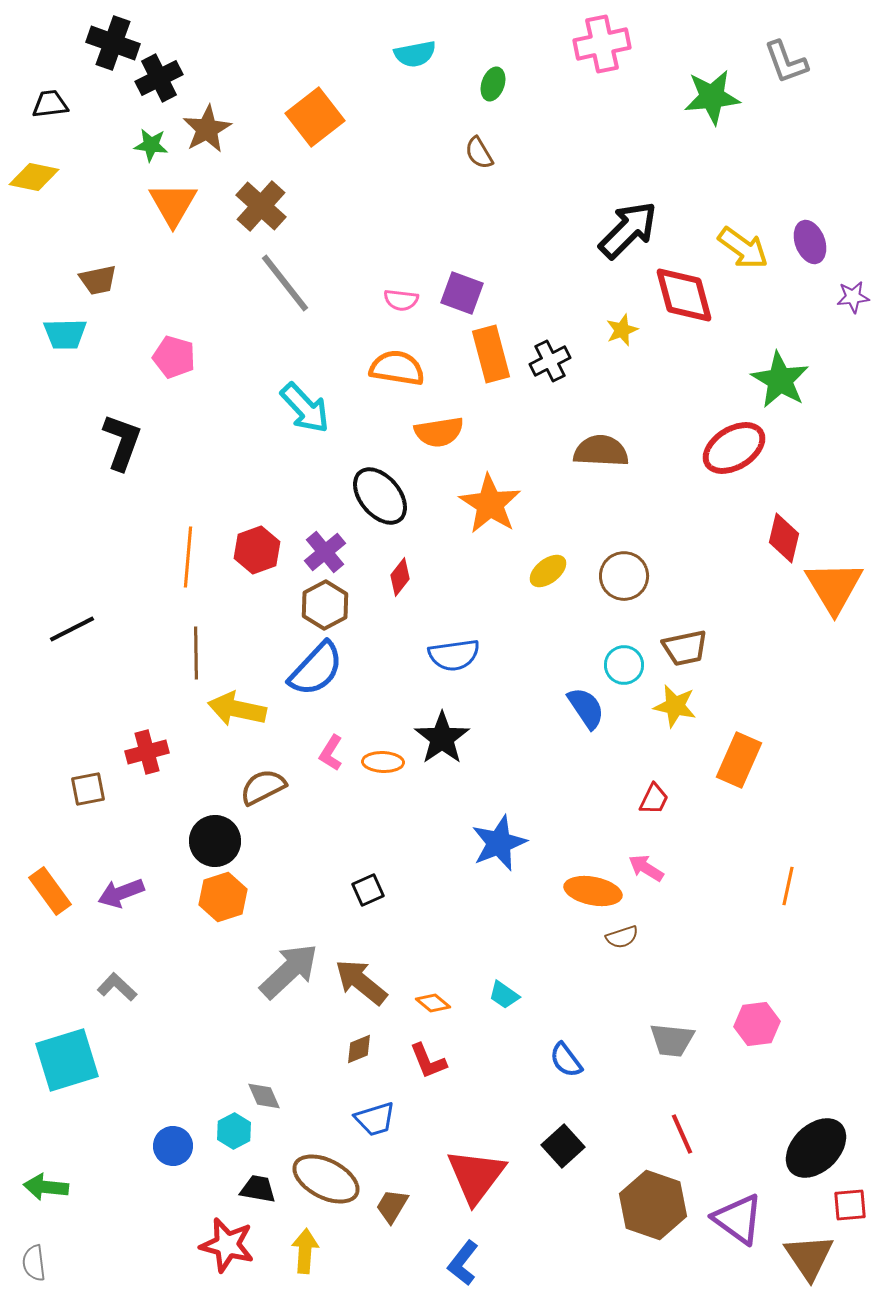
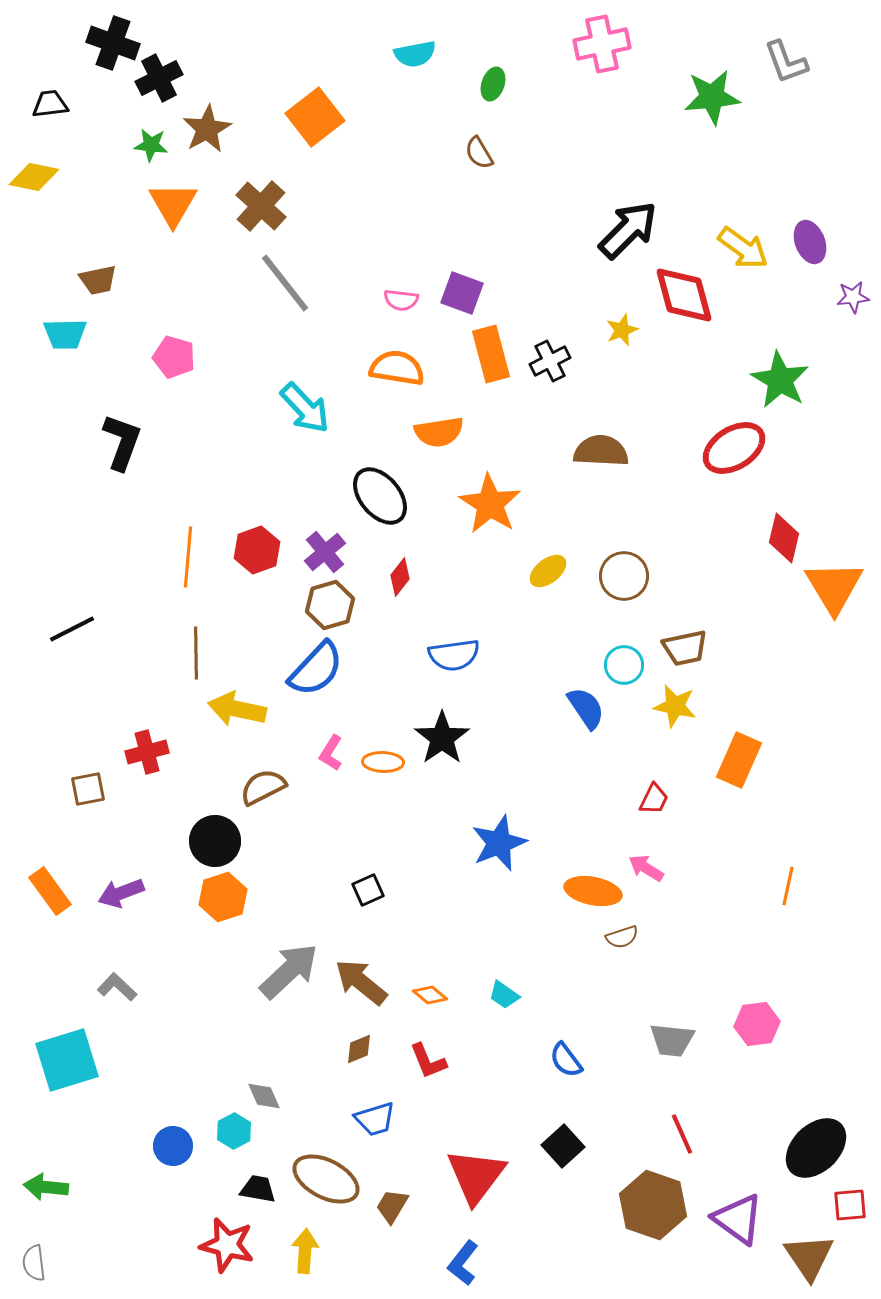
brown hexagon at (325, 605): moved 5 px right; rotated 12 degrees clockwise
orange diamond at (433, 1003): moved 3 px left, 8 px up
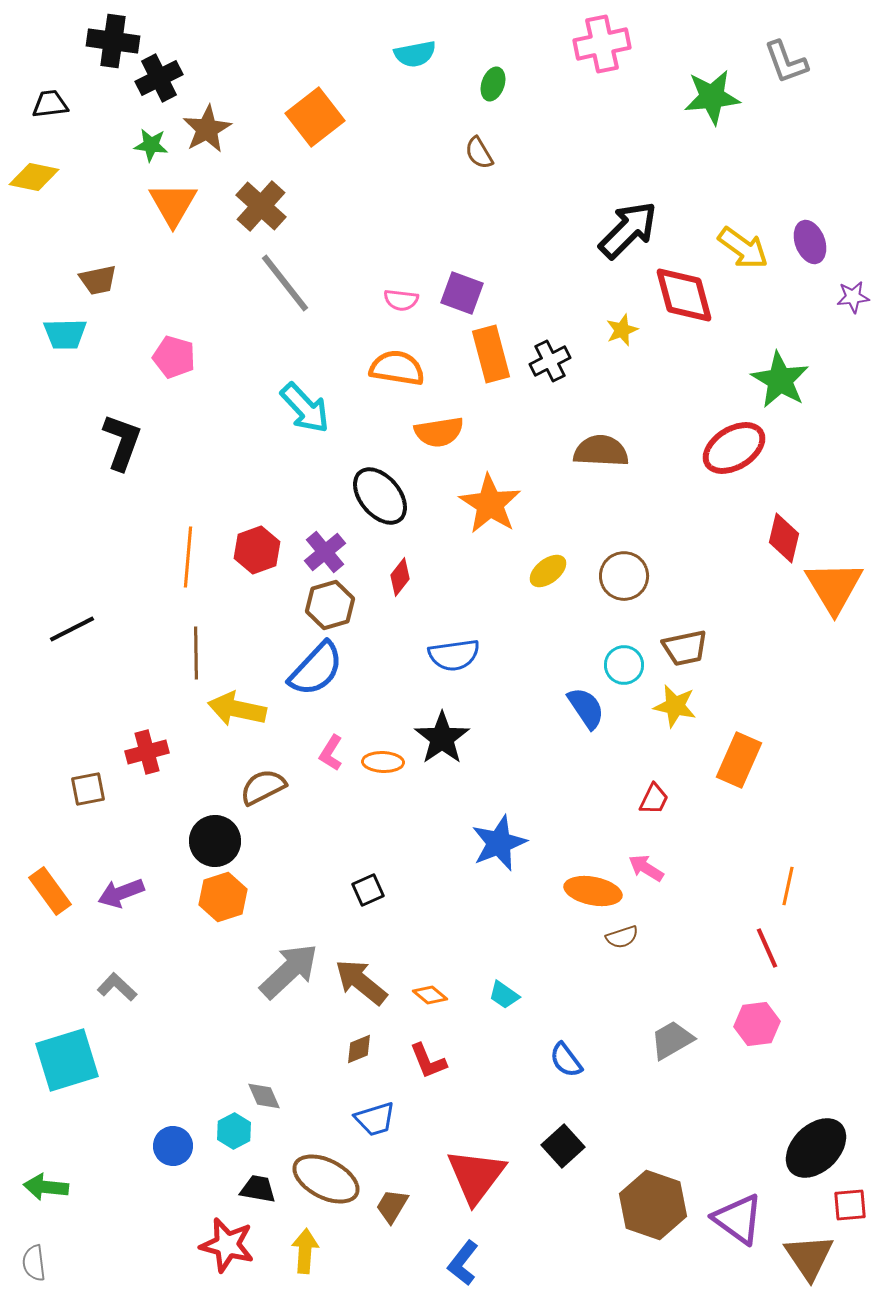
black cross at (113, 43): moved 2 px up; rotated 12 degrees counterclockwise
gray trapezoid at (672, 1040): rotated 144 degrees clockwise
red line at (682, 1134): moved 85 px right, 186 px up
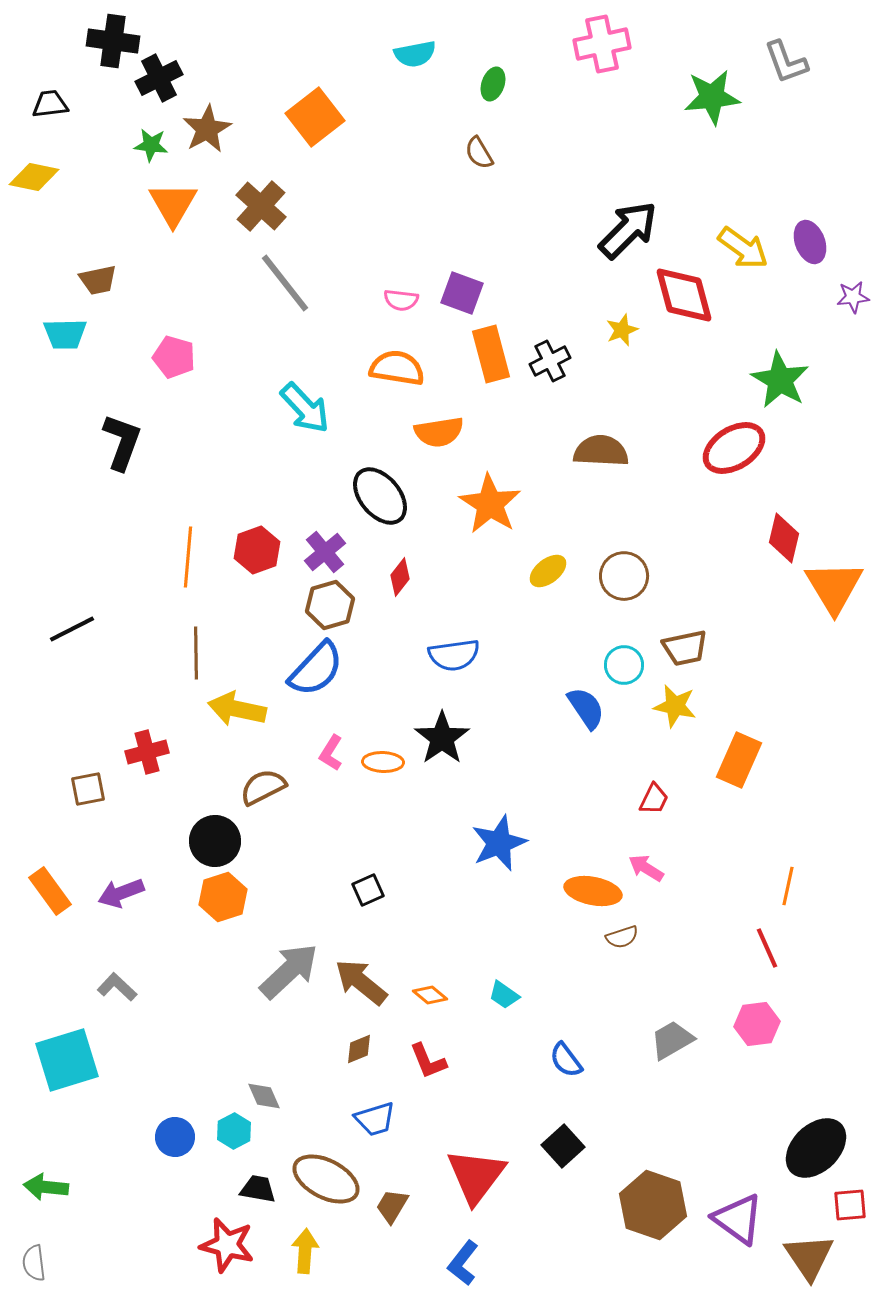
blue circle at (173, 1146): moved 2 px right, 9 px up
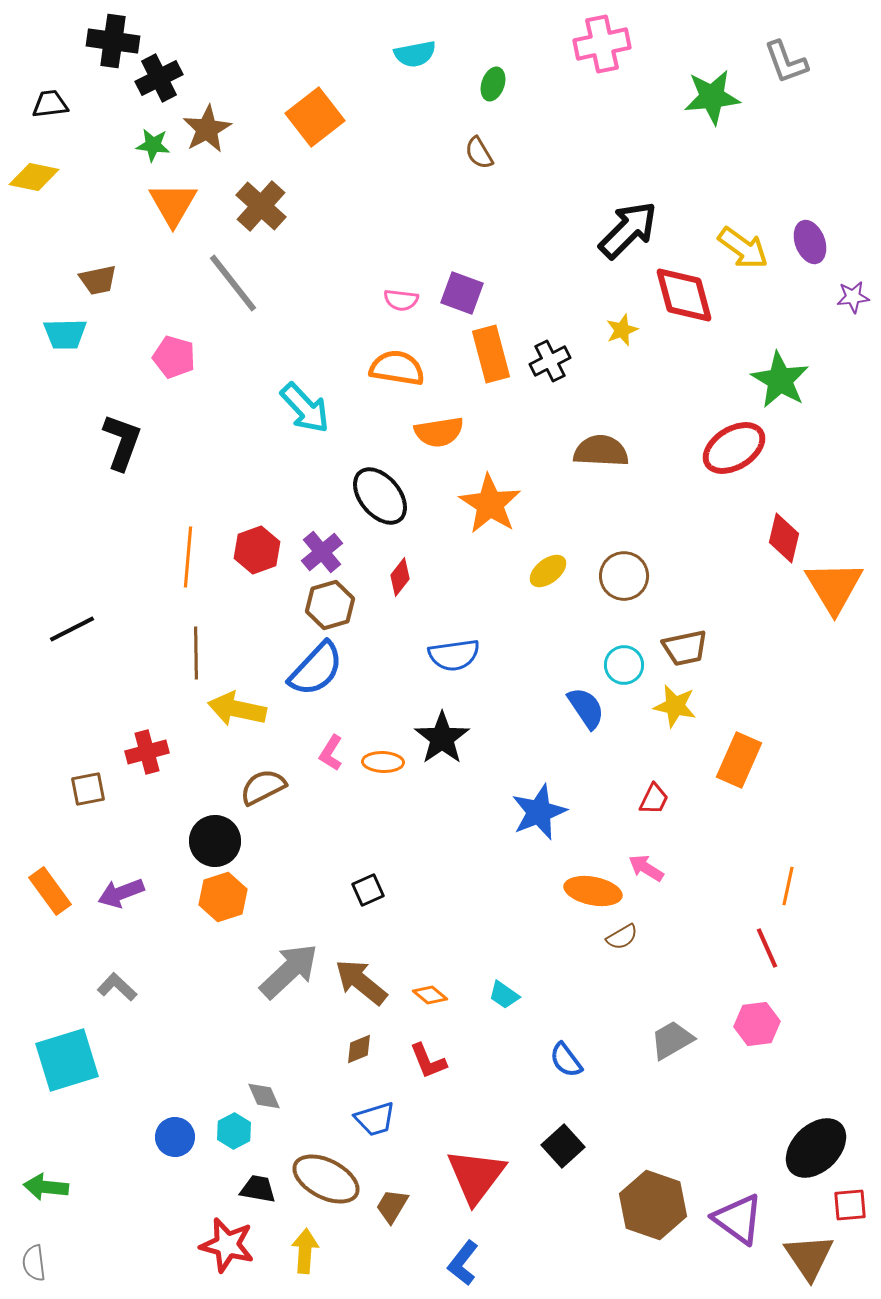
green star at (151, 145): moved 2 px right
gray line at (285, 283): moved 52 px left
purple cross at (325, 552): moved 3 px left
blue star at (499, 843): moved 40 px right, 31 px up
brown semicircle at (622, 937): rotated 12 degrees counterclockwise
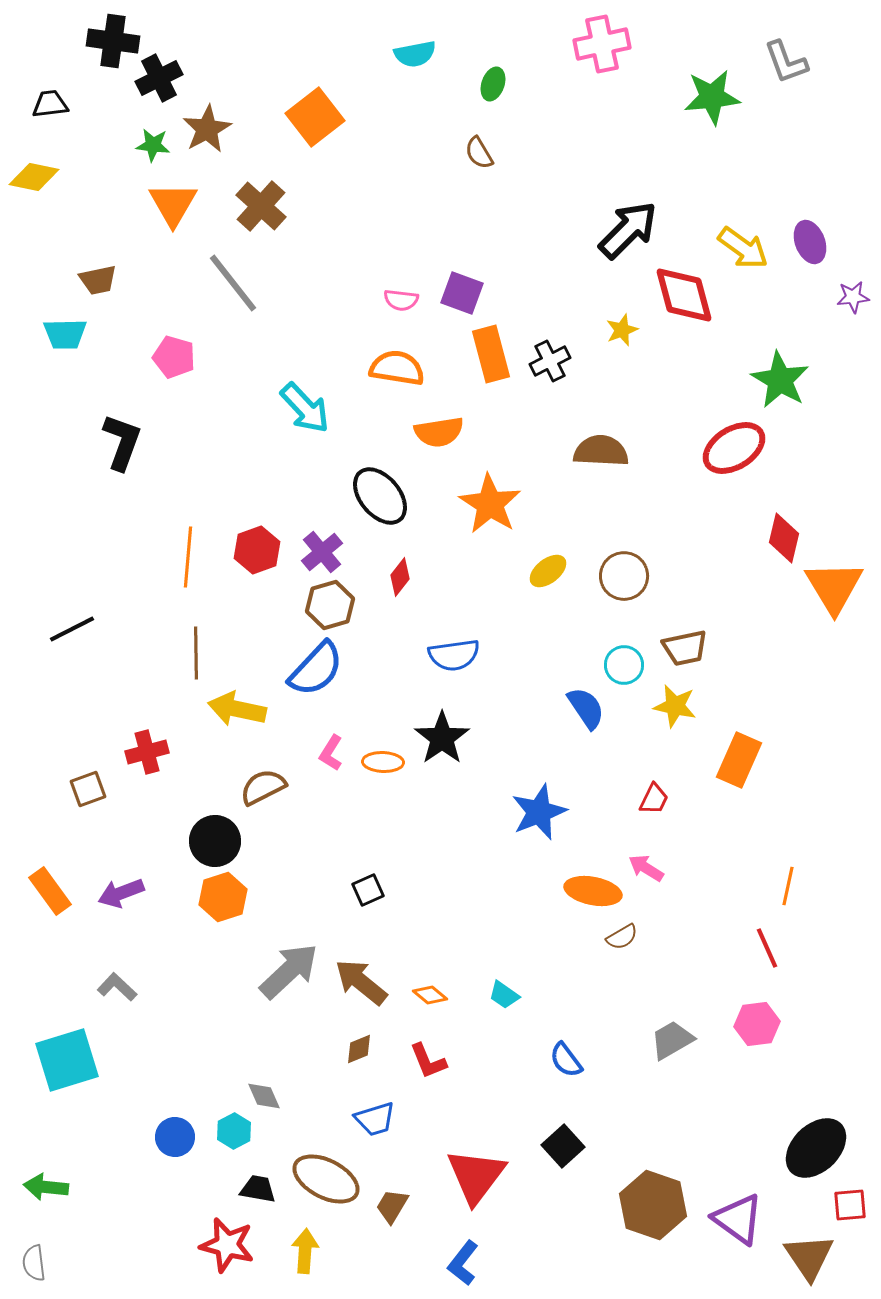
brown square at (88, 789): rotated 9 degrees counterclockwise
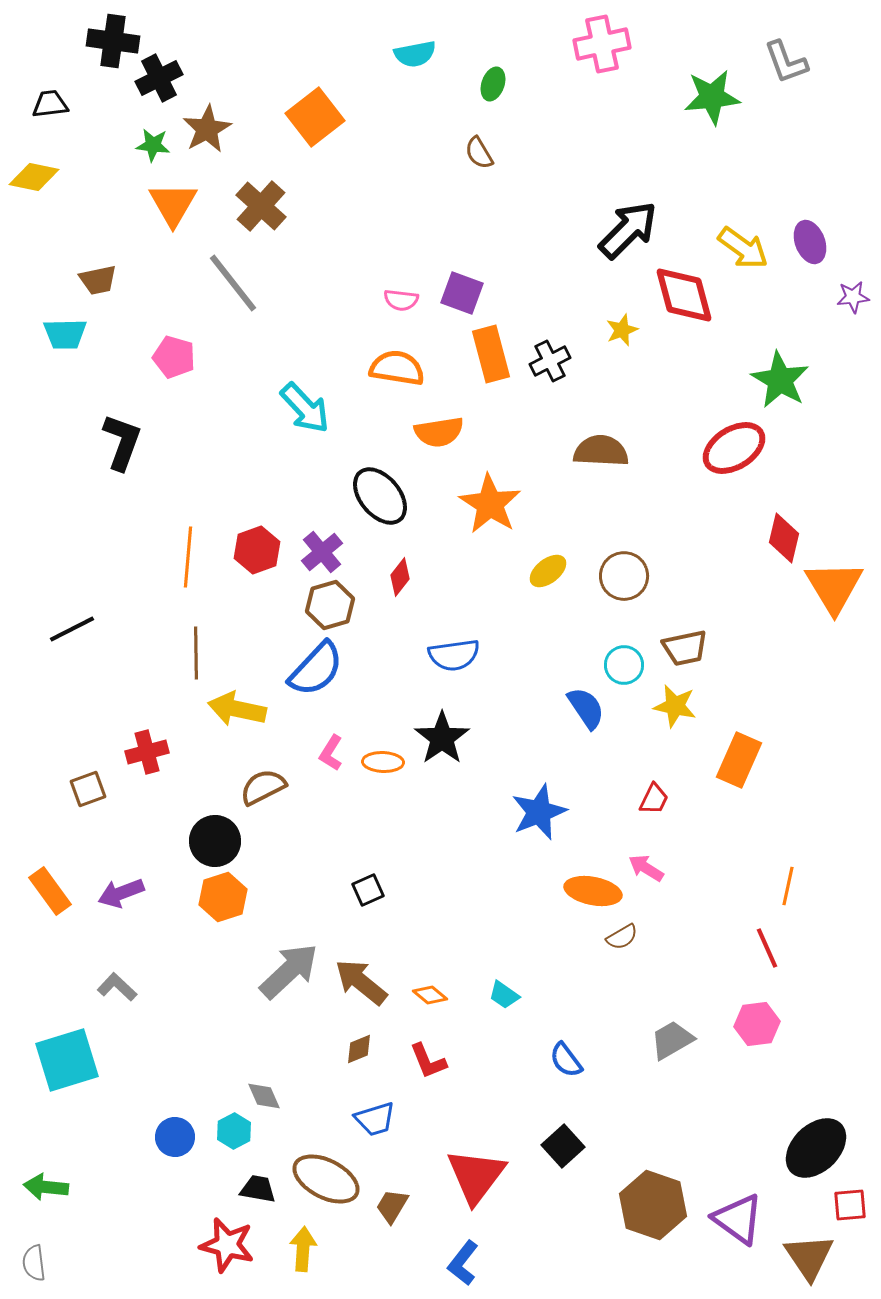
yellow arrow at (305, 1251): moved 2 px left, 2 px up
